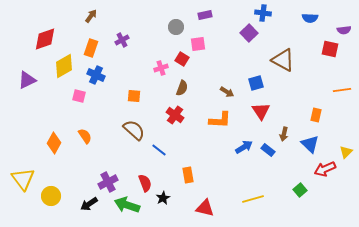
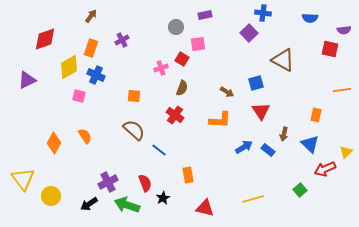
yellow diamond at (64, 66): moved 5 px right, 1 px down
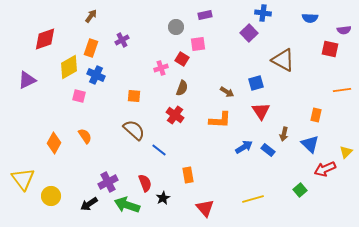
red triangle at (205, 208): rotated 36 degrees clockwise
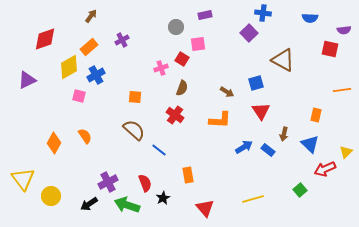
orange rectangle at (91, 48): moved 2 px left, 1 px up; rotated 30 degrees clockwise
blue cross at (96, 75): rotated 36 degrees clockwise
orange square at (134, 96): moved 1 px right, 1 px down
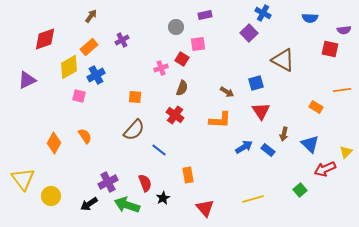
blue cross at (263, 13): rotated 21 degrees clockwise
orange rectangle at (316, 115): moved 8 px up; rotated 72 degrees counterclockwise
brown semicircle at (134, 130): rotated 90 degrees clockwise
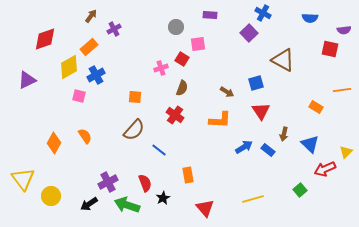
purple rectangle at (205, 15): moved 5 px right; rotated 16 degrees clockwise
purple cross at (122, 40): moved 8 px left, 11 px up
